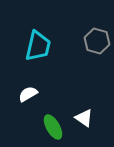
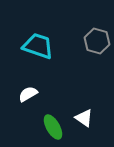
cyan trapezoid: rotated 84 degrees counterclockwise
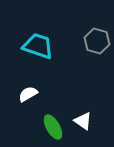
white triangle: moved 1 px left, 3 px down
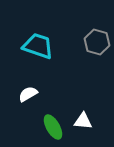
gray hexagon: moved 1 px down
white triangle: rotated 30 degrees counterclockwise
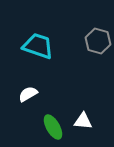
gray hexagon: moved 1 px right, 1 px up
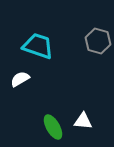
white semicircle: moved 8 px left, 15 px up
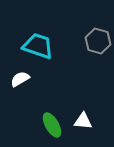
green ellipse: moved 1 px left, 2 px up
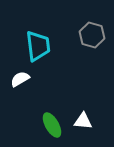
gray hexagon: moved 6 px left, 6 px up
cyan trapezoid: rotated 64 degrees clockwise
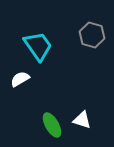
cyan trapezoid: rotated 28 degrees counterclockwise
white triangle: moved 1 px left, 1 px up; rotated 12 degrees clockwise
